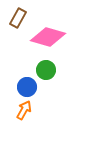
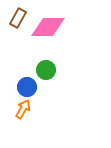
pink diamond: moved 10 px up; rotated 16 degrees counterclockwise
orange arrow: moved 1 px left, 1 px up
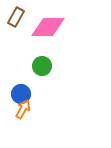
brown rectangle: moved 2 px left, 1 px up
green circle: moved 4 px left, 4 px up
blue circle: moved 6 px left, 7 px down
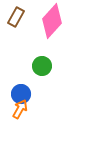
pink diamond: moved 4 px right, 6 px up; rotated 48 degrees counterclockwise
orange arrow: moved 3 px left
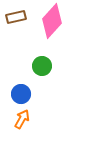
brown rectangle: rotated 48 degrees clockwise
orange arrow: moved 2 px right, 10 px down
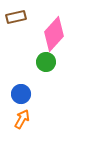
pink diamond: moved 2 px right, 13 px down
green circle: moved 4 px right, 4 px up
